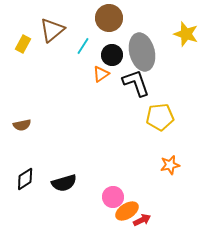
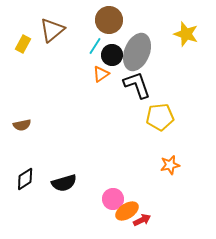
brown circle: moved 2 px down
cyan line: moved 12 px right
gray ellipse: moved 5 px left; rotated 36 degrees clockwise
black L-shape: moved 1 px right, 2 px down
pink circle: moved 2 px down
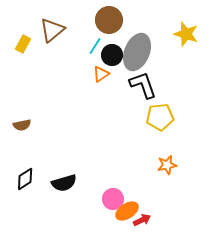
black L-shape: moved 6 px right
orange star: moved 3 px left
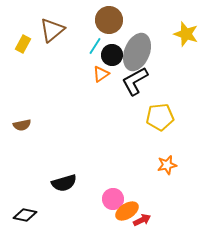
black L-shape: moved 8 px left, 4 px up; rotated 100 degrees counterclockwise
black diamond: moved 36 px down; rotated 45 degrees clockwise
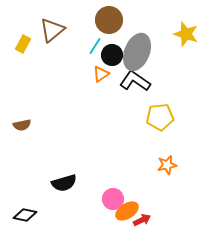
black L-shape: rotated 64 degrees clockwise
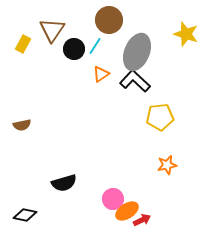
brown triangle: rotated 16 degrees counterclockwise
black circle: moved 38 px left, 6 px up
black L-shape: rotated 8 degrees clockwise
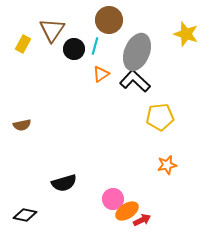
cyan line: rotated 18 degrees counterclockwise
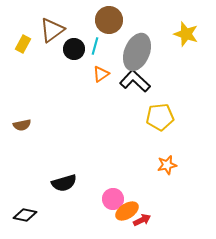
brown triangle: rotated 20 degrees clockwise
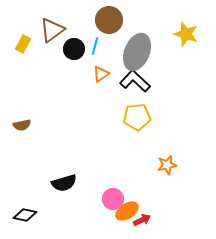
yellow pentagon: moved 23 px left
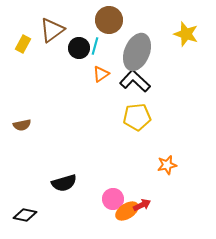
black circle: moved 5 px right, 1 px up
red arrow: moved 15 px up
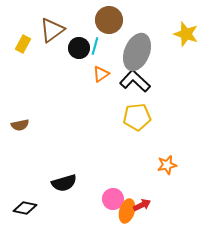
brown semicircle: moved 2 px left
orange ellipse: rotated 40 degrees counterclockwise
black diamond: moved 7 px up
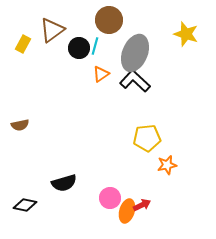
gray ellipse: moved 2 px left, 1 px down
yellow pentagon: moved 10 px right, 21 px down
pink circle: moved 3 px left, 1 px up
black diamond: moved 3 px up
